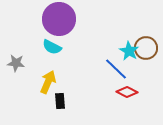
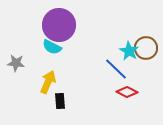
purple circle: moved 6 px down
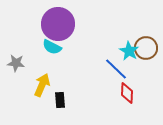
purple circle: moved 1 px left, 1 px up
yellow arrow: moved 6 px left, 3 px down
red diamond: moved 1 px down; rotated 65 degrees clockwise
black rectangle: moved 1 px up
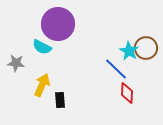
cyan semicircle: moved 10 px left
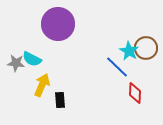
cyan semicircle: moved 10 px left, 12 px down
blue line: moved 1 px right, 2 px up
red diamond: moved 8 px right
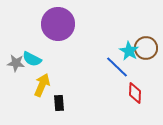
black rectangle: moved 1 px left, 3 px down
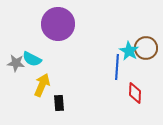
blue line: rotated 50 degrees clockwise
